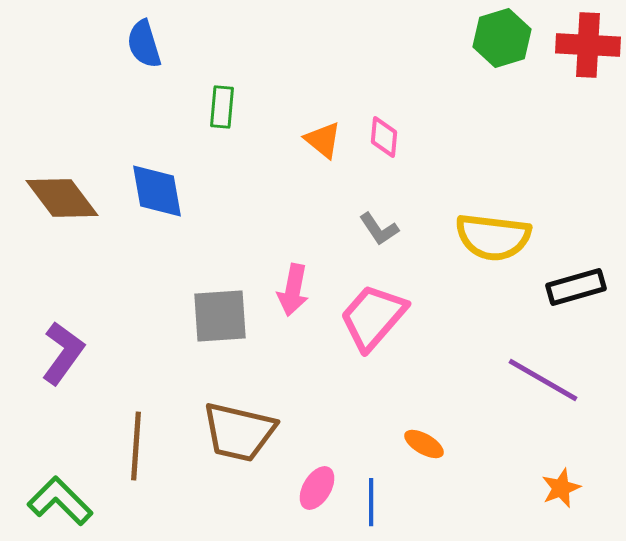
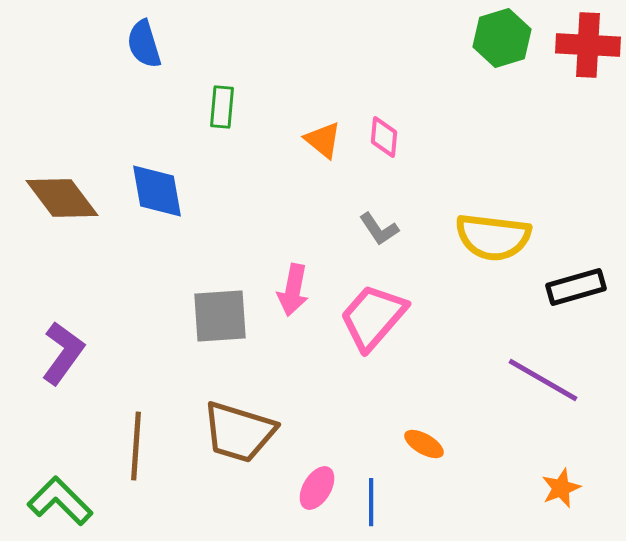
brown trapezoid: rotated 4 degrees clockwise
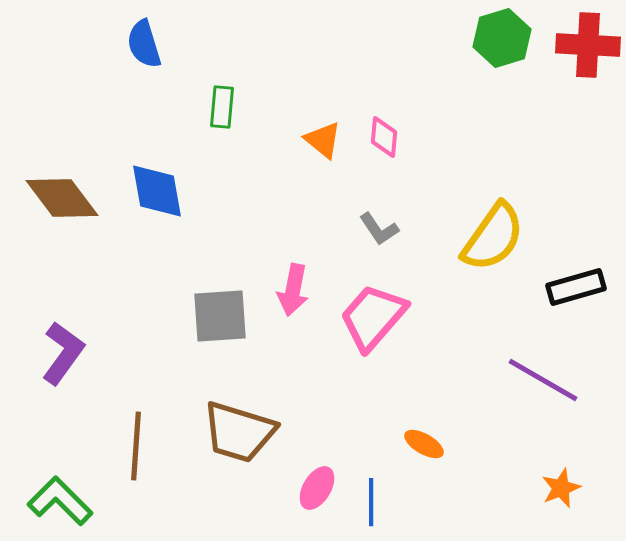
yellow semicircle: rotated 62 degrees counterclockwise
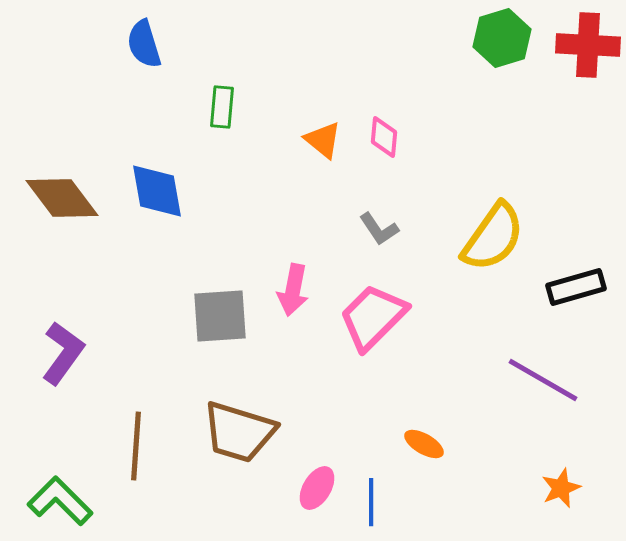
pink trapezoid: rotated 4 degrees clockwise
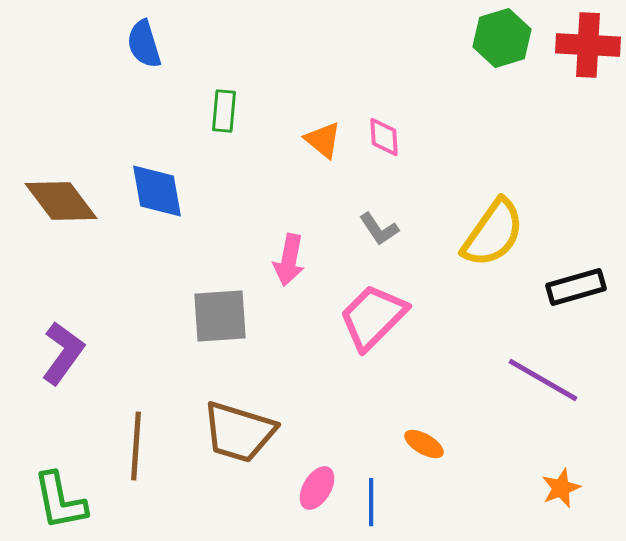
green rectangle: moved 2 px right, 4 px down
pink diamond: rotated 9 degrees counterclockwise
brown diamond: moved 1 px left, 3 px down
yellow semicircle: moved 4 px up
pink arrow: moved 4 px left, 30 px up
green L-shape: rotated 146 degrees counterclockwise
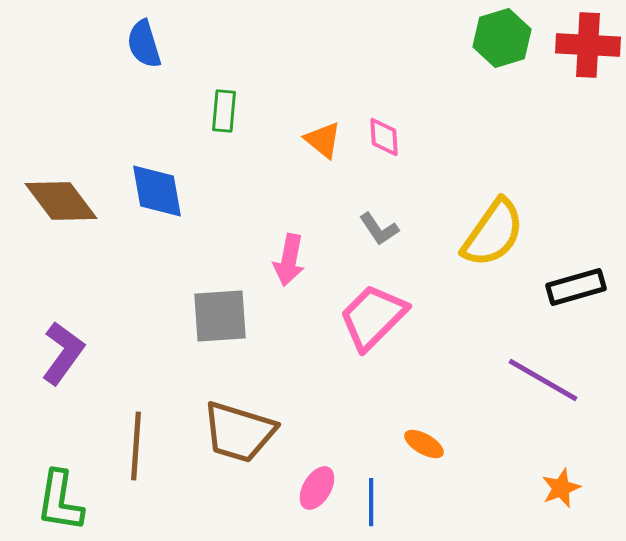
green L-shape: rotated 20 degrees clockwise
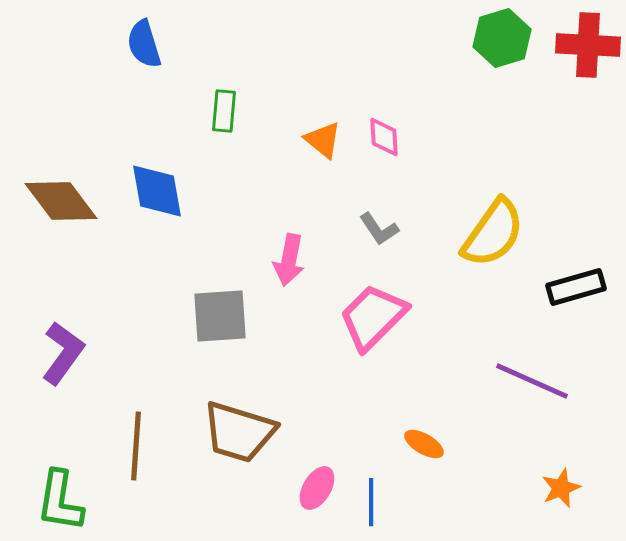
purple line: moved 11 px left, 1 px down; rotated 6 degrees counterclockwise
